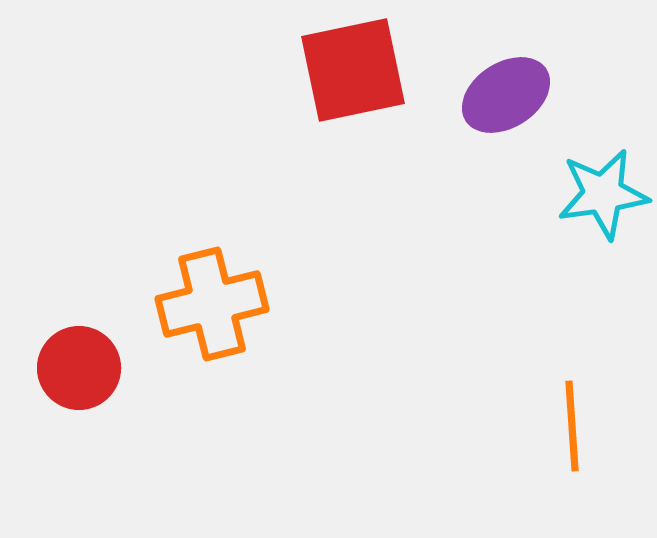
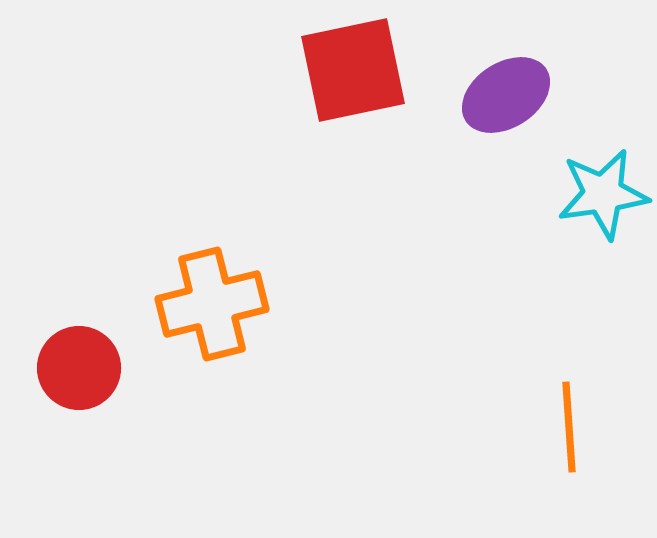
orange line: moved 3 px left, 1 px down
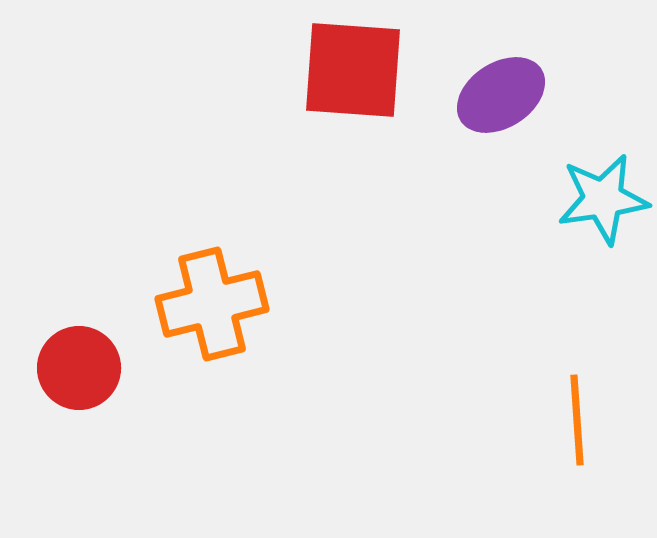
red square: rotated 16 degrees clockwise
purple ellipse: moved 5 px left
cyan star: moved 5 px down
orange line: moved 8 px right, 7 px up
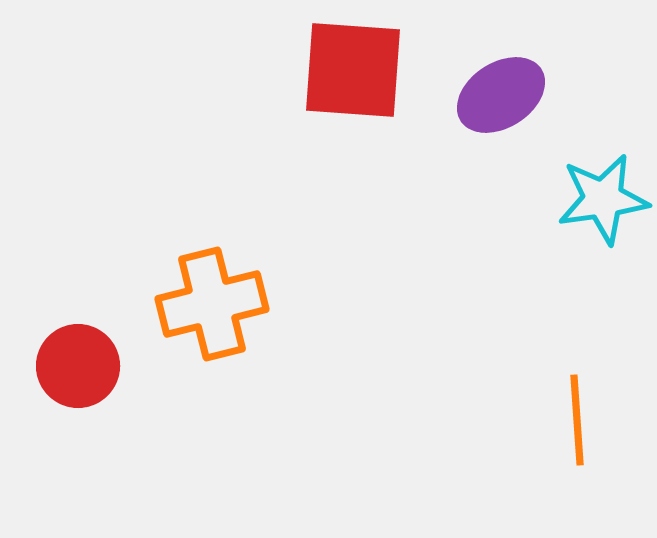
red circle: moved 1 px left, 2 px up
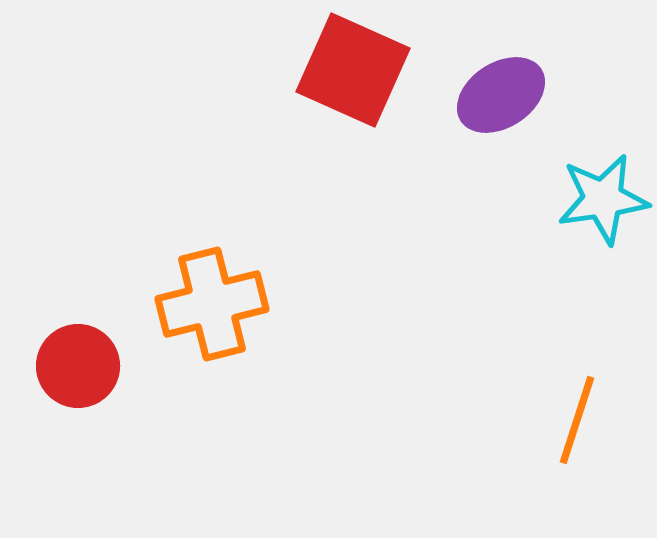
red square: rotated 20 degrees clockwise
orange line: rotated 22 degrees clockwise
